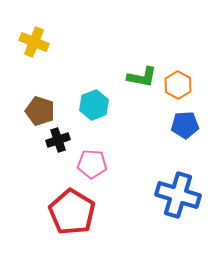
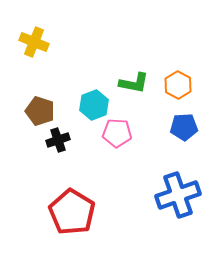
green L-shape: moved 8 px left, 6 px down
blue pentagon: moved 1 px left, 2 px down
pink pentagon: moved 25 px right, 31 px up
blue cross: rotated 36 degrees counterclockwise
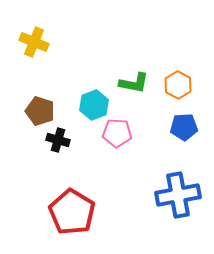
black cross: rotated 35 degrees clockwise
blue cross: rotated 9 degrees clockwise
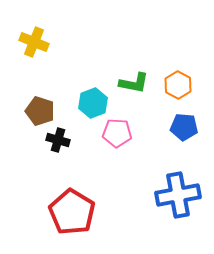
cyan hexagon: moved 1 px left, 2 px up
blue pentagon: rotated 8 degrees clockwise
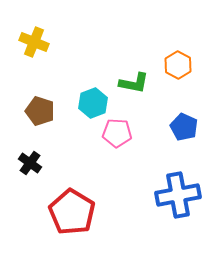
orange hexagon: moved 20 px up
blue pentagon: rotated 20 degrees clockwise
black cross: moved 28 px left, 23 px down; rotated 20 degrees clockwise
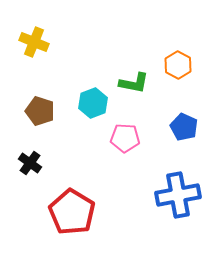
pink pentagon: moved 8 px right, 5 px down
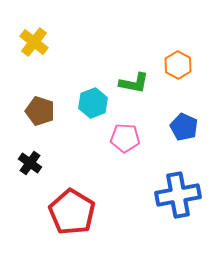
yellow cross: rotated 16 degrees clockwise
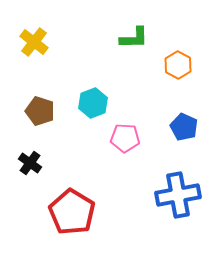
green L-shape: moved 45 px up; rotated 12 degrees counterclockwise
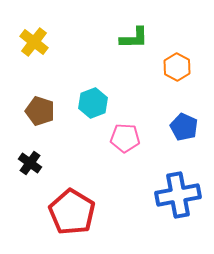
orange hexagon: moved 1 px left, 2 px down
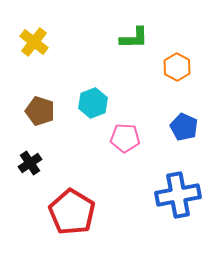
black cross: rotated 20 degrees clockwise
